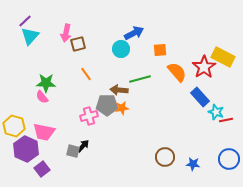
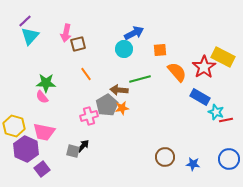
cyan circle: moved 3 px right
blue rectangle: rotated 18 degrees counterclockwise
gray pentagon: rotated 30 degrees counterclockwise
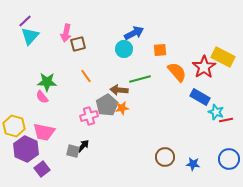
orange line: moved 2 px down
green star: moved 1 px right, 1 px up
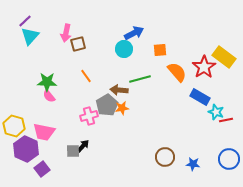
yellow rectangle: moved 1 px right; rotated 10 degrees clockwise
pink semicircle: moved 7 px right, 1 px up
gray square: rotated 16 degrees counterclockwise
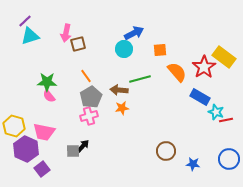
cyan triangle: rotated 30 degrees clockwise
gray pentagon: moved 16 px left, 8 px up
brown circle: moved 1 px right, 6 px up
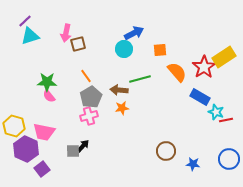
yellow rectangle: rotated 70 degrees counterclockwise
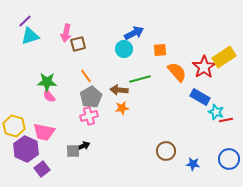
black arrow: rotated 24 degrees clockwise
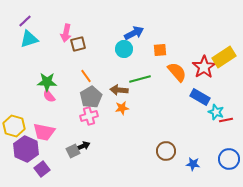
cyan triangle: moved 1 px left, 3 px down
gray square: rotated 24 degrees counterclockwise
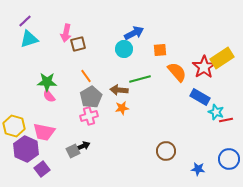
yellow rectangle: moved 2 px left, 1 px down
blue star: moved 5 px right, 5 px down
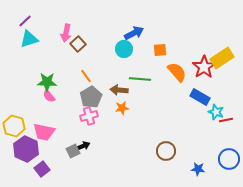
brown square: rotated 28 degrees counterclockwise
green line: rotated 20 degrees clockwise
